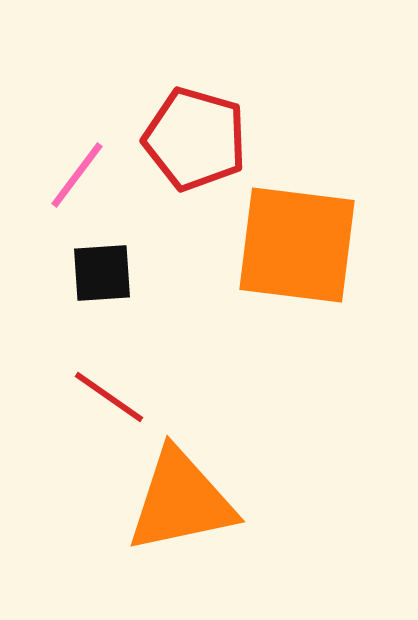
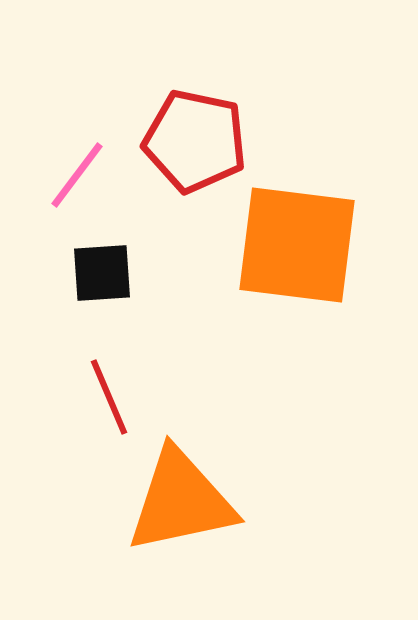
red pentagon: moved 2 px down; rotated 4 degrees counterclockwise
red line: rotated 32 degrees clockwise
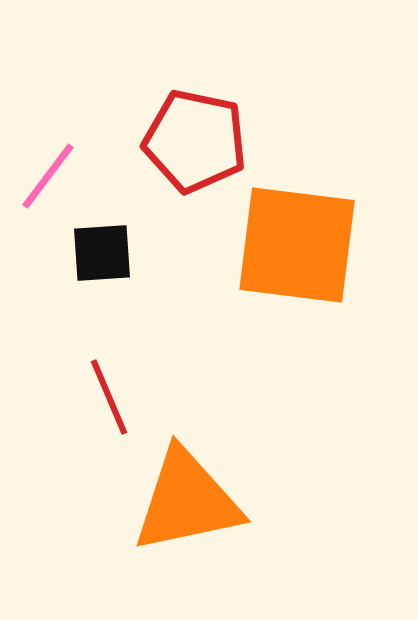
pink line: moved 29 px left, 1 px down
black square: moved 20 px up
orange triangle: moved 6 px right
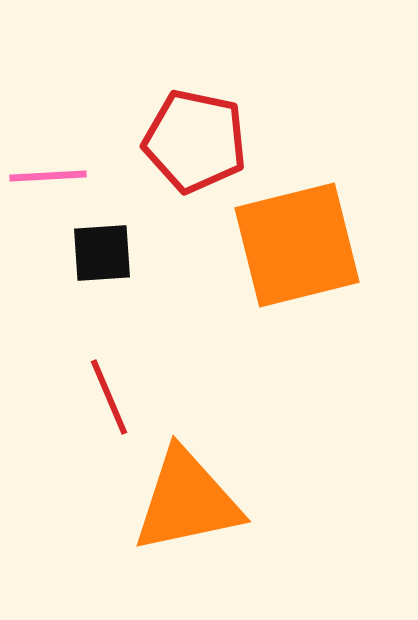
pink line: rotated 50 degrees clockwise
orange square: rotated 21 degrees counterclockwise
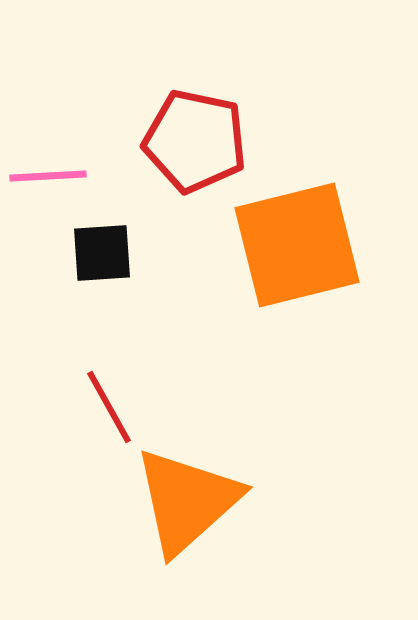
red line: moved 10 px down; rotated 6 degrees counterclockwise
orange triangle: rotated 30 degrees counterclockwise
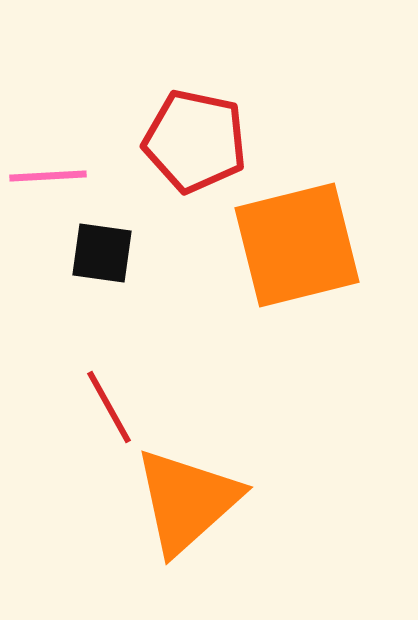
black square: rotated 12 degrees clockwise
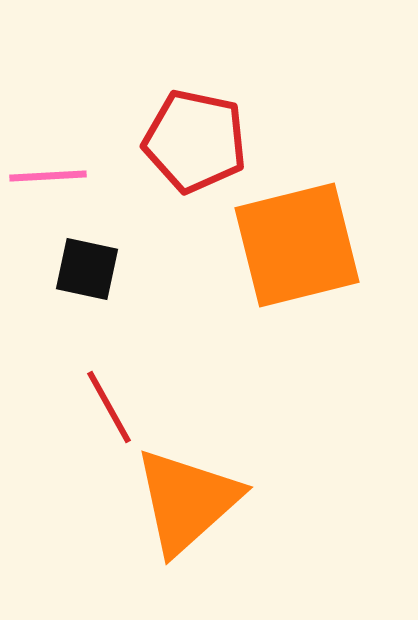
black square: moved 15 px left, 16 px down; rotated 4 degrees clockwise
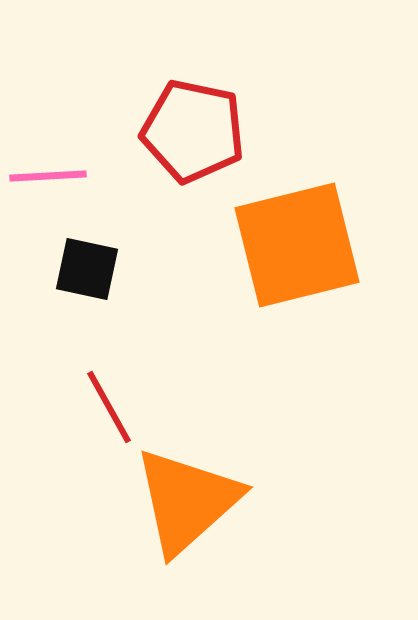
red pentagon: moved 2 px left, 10 px up
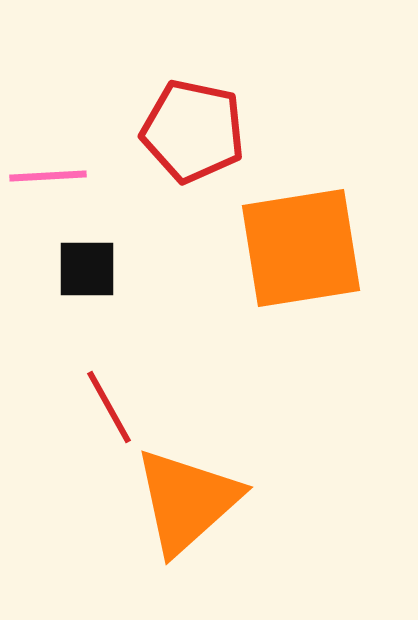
orange square: moved 4 px right, 3 px down; rotated 5 degrees clockwise
black square: rotated 12 degrees counterclockwise
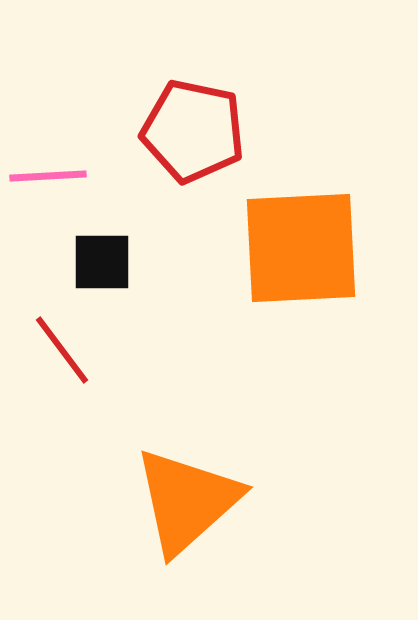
orange square: rotated 6 degrees clockwise
black square: moved 15 px right, 7 px up
red line: moved 47 px left, 57 px up; rotated 8 degrees counterclockwise
